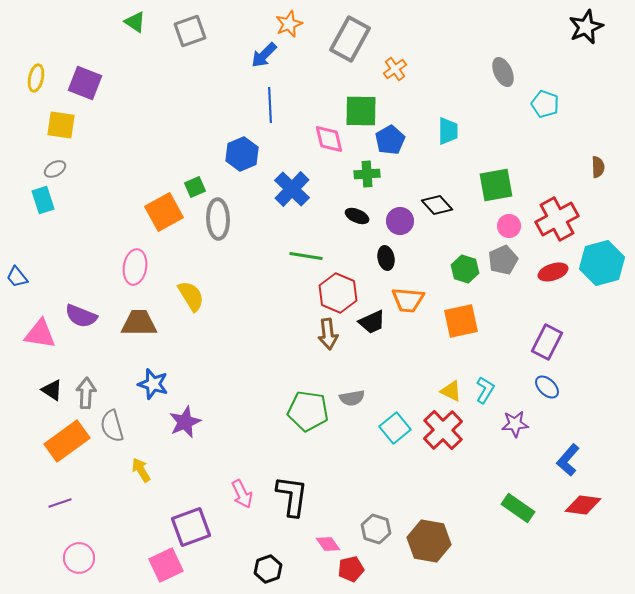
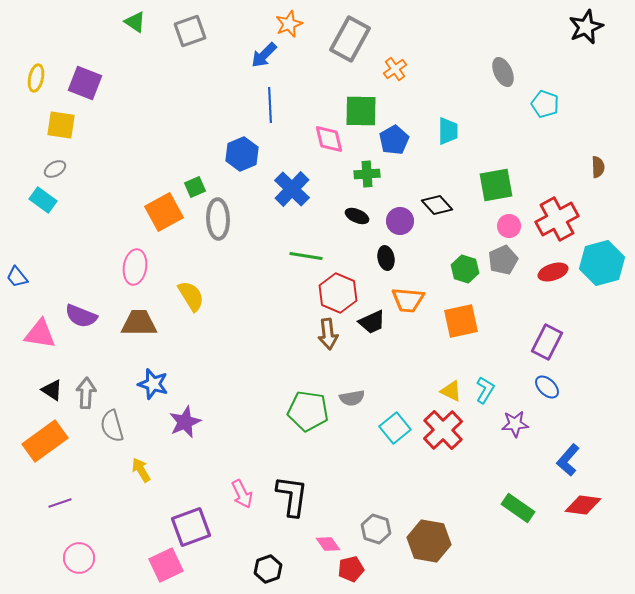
blue pentagon at (390, 140): moved 4 px right
cyan rectangle at (43, 200): rotated 36 degrees counterclockwise
orange rectangle at (67, 441): moved 22 px left
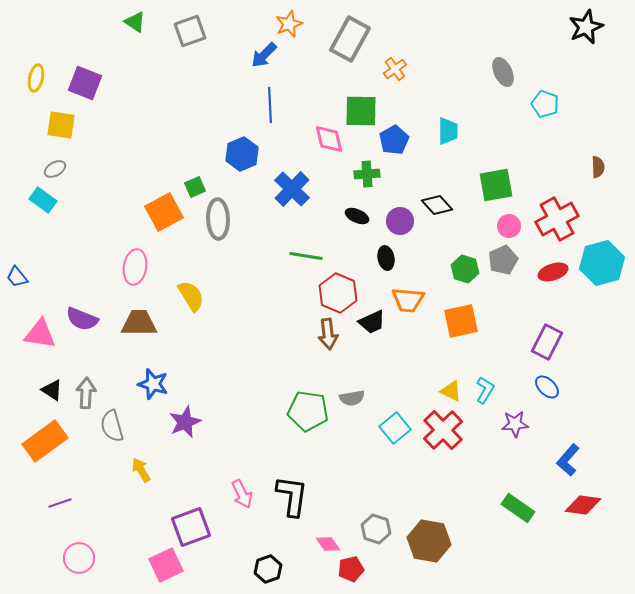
purple semicircle at (81, 316): moved 1 px right, 3 px down
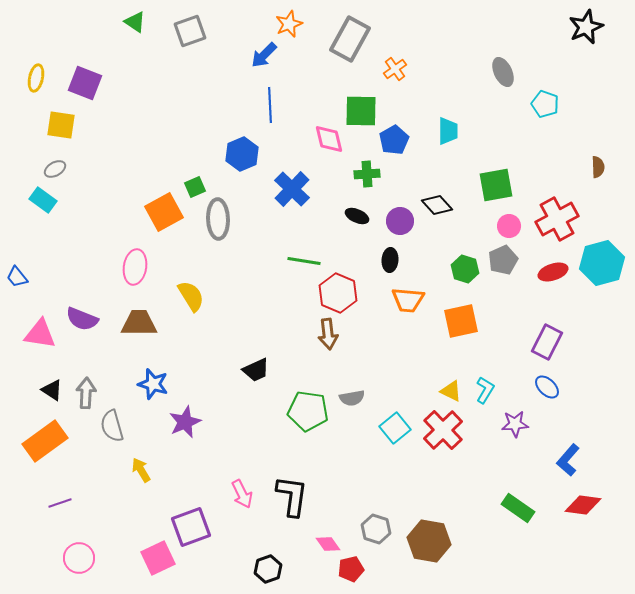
green line at (306, 256): moved 2 px left, 5 px down
black ellipse at (386, 258): moved 4 px right, 2 px down; rotated 15 degrees clockwise
black trapezoid at (372, 322): moved 116 px left, 48 px down
pink square at (166, 565): moved 8 px left, 7 px up
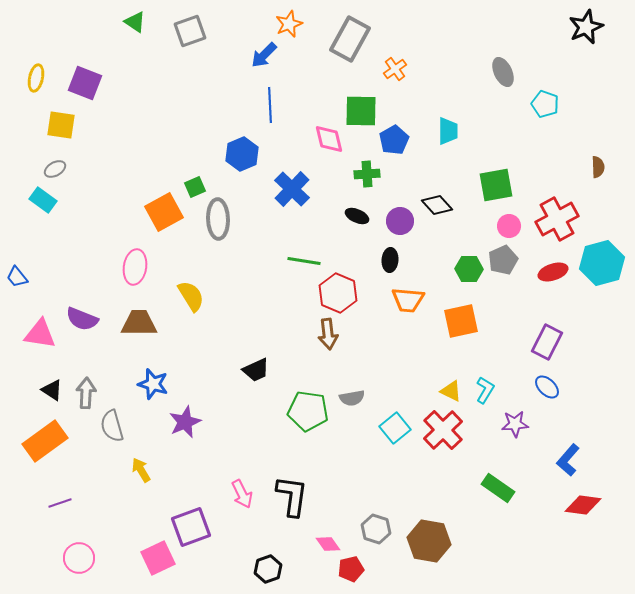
green hexagon at (465, 269): moved 4 px right; rotated 16 degrees counterclockwise
green rectangle at (518, 508): moved 20 px left, 20 px up
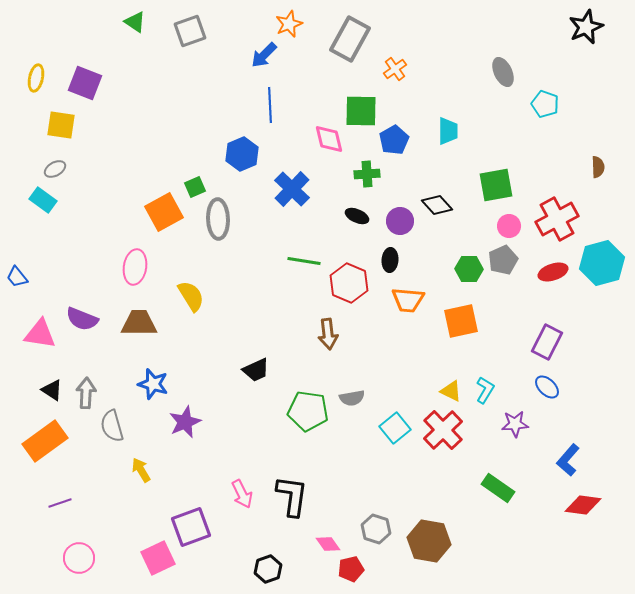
red hexagon at (338, 293): moved 11 px right, 10 px up
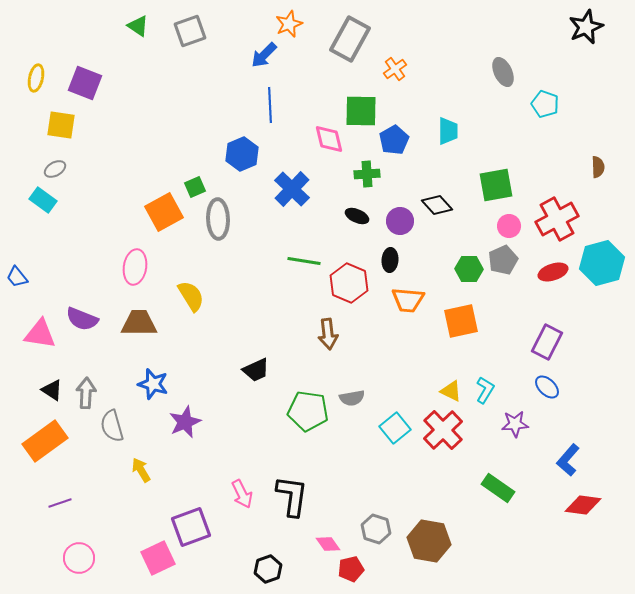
green triangle at (135, 22): moved 3 px right, 4 px down
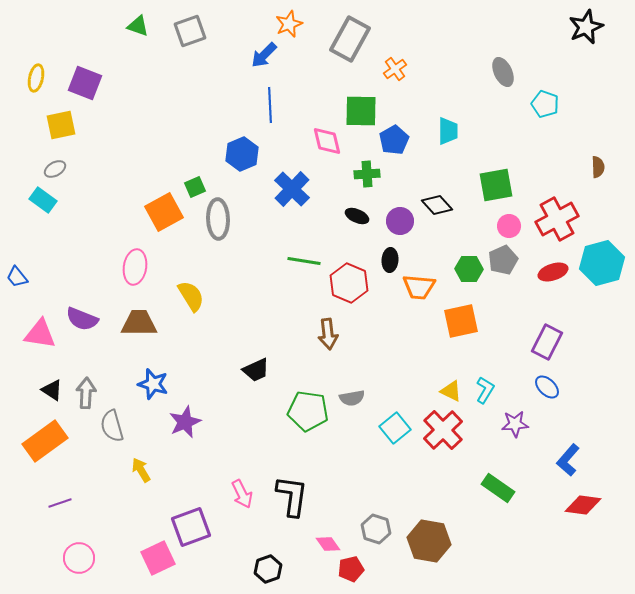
green triangle at (138, 26): rotated 15 degrees counterclockwise
yellow square at (61, 125): rotated 20 degrees counterclockwise
pink diamond at (329, 139): moved 2 px left, 2 px down
orange trapezoid at (408, 300): moved 11 px right, 13 px up
